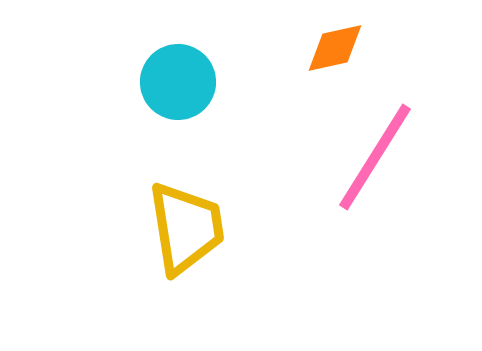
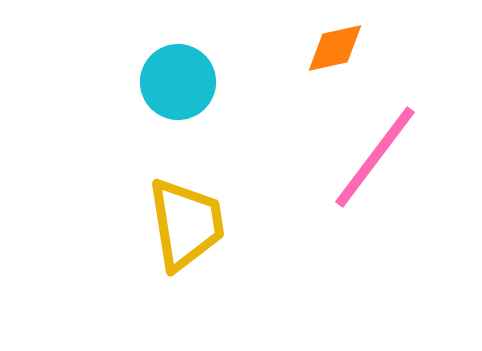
pink line: rotated 5 degrees clockwise
yellow trapezoid: moved 4 px up
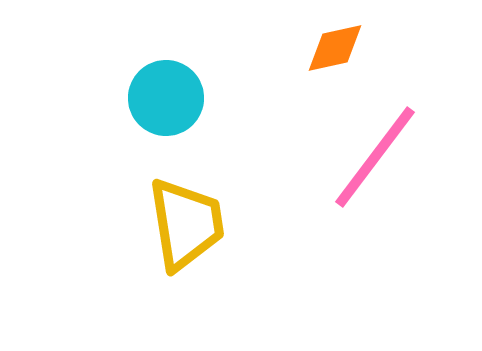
cyan circle: moved 12 px left, 16 px down
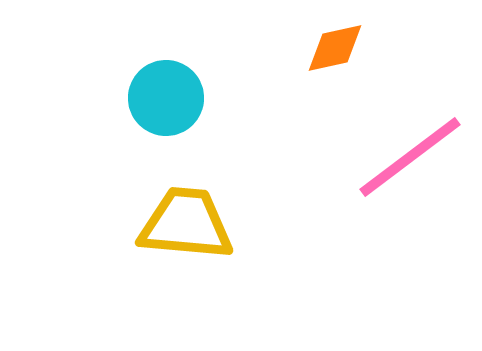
pink line: moved 35 px right; rotated 16 degrees clockwise
yellow trapezoid: rotated 76 degrees counterclockwise
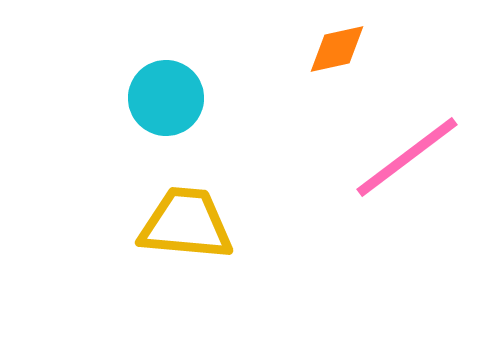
orange diamond: moved 2 px right, 1 px down
pink line: moved 3 px left
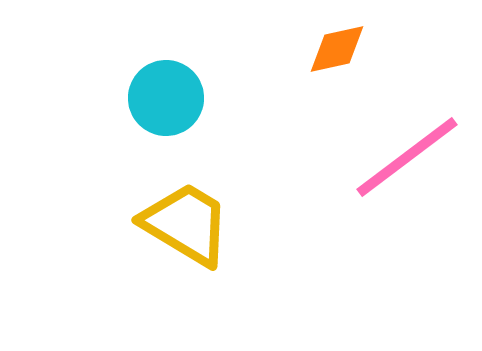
yellow trapezoid: rotated 26 degrees clockwise
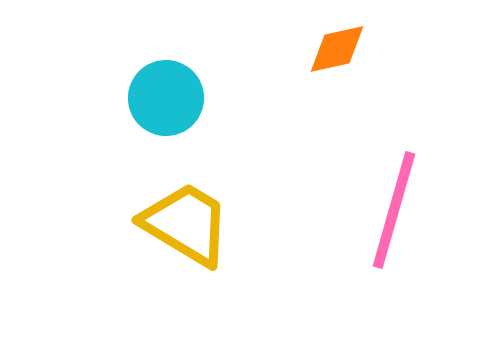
pink line: moved 13 px left, 53 px down; rotated 37 degrees counterclockwise
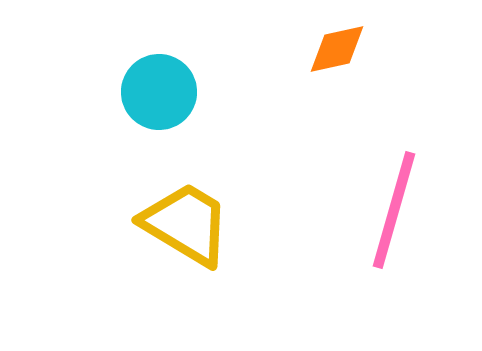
cyan circle: moved 7 px left, 6 px up
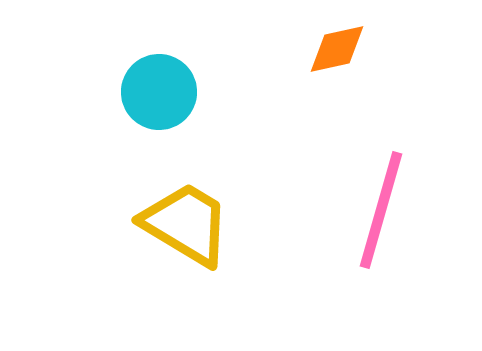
pink line: moved 13 px left
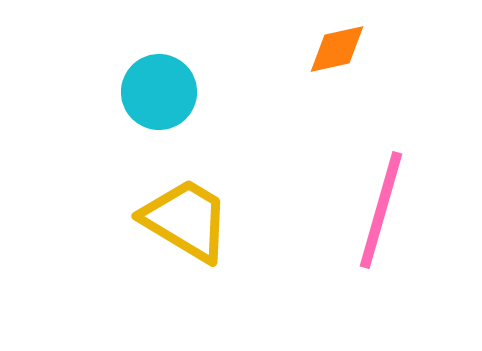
yellow trapezoid: moved 4 px up
